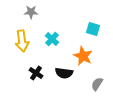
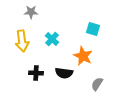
black cross: rotated 32 degrees counterclockwise
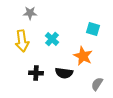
gray star: moved 1 px left, 1 px down
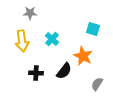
black semicircle: moved 2 px up; rotated 60 degrees counterclockwise
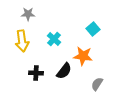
gray star: moved 2 px left, 1 px down
cyan square: rotated 32 degrees clockwise
cyan cross: moved 2 px right
orange star: rotated 18 degrees counterclockwise
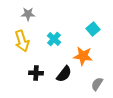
yellow arrow: rotated 10 degrees counterclockwise
black semicircle: moved 3 px down
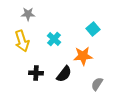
orange star: rotated 12 degrees counterclockwise
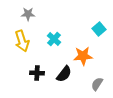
cyan square: moved 6 px right
black cross: moved 1 px right
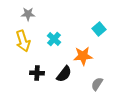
yellow arrow: moved 1 px right
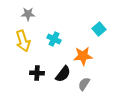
cyan cross: rotated 16 degrees counterclockwise
black semicircle: moved 1 px left
gray semicircle: moved 13 px left
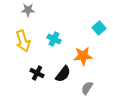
gray star: moved 4 px up
cyan square: moved 1 px up
black cross: rotated 24 degrees clockwise
gray semicircle: moved 3 px right, 4 px down
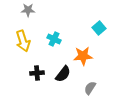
black cross: rotated 32 degrees counterclockwise
gray semicircle: moved 3 px right
